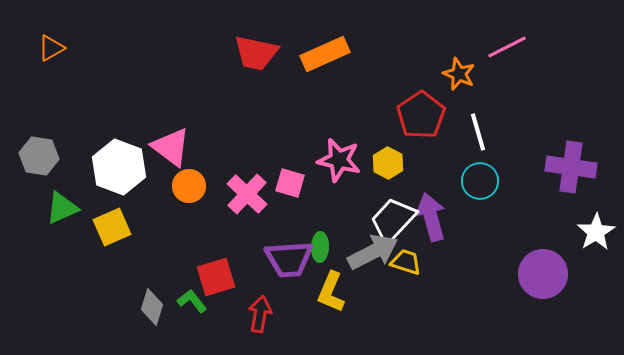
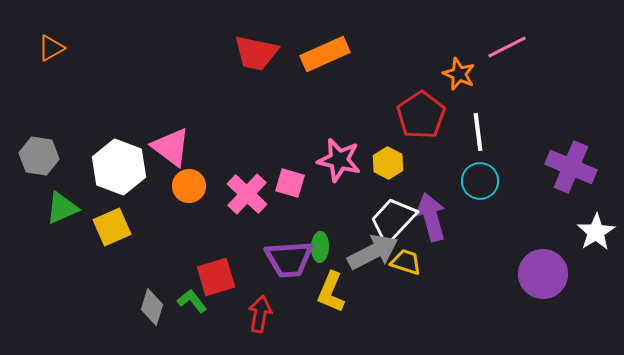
white line: rotated 9 degrees clockwise
purple cross: rotated 15 degrees clockwise
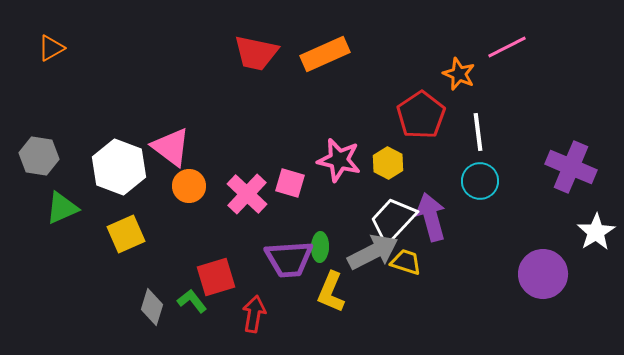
yellow square: moved 14 px right, 7 px down
red arrow: moved 6 px left
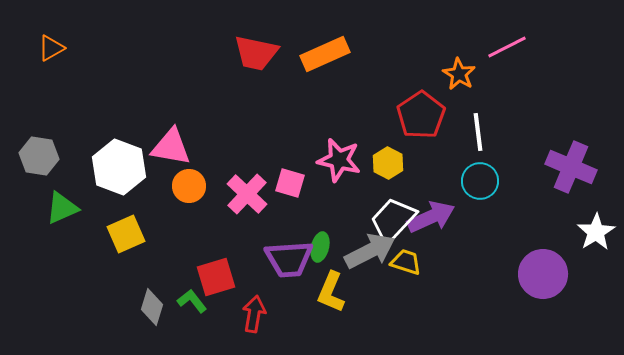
orange star: rotated 8 degrees clockwise
pink triangle: rotated 27 degrees counterclockwise
purple arrow: rotated 81 degrees clockwise
green ellipse: rotated 12 degrees clockwise
gray arrow: moved 3 px left, 1 px up
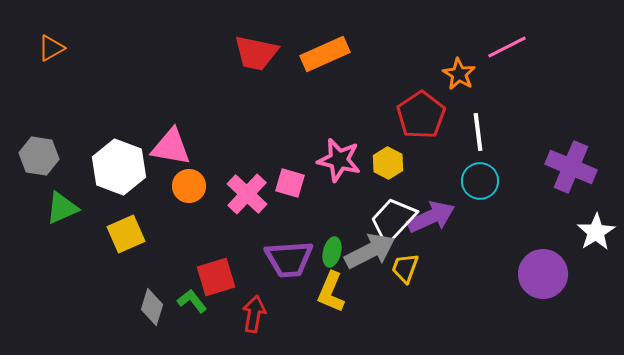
green ellipse: moved 12 px right, 5 px down
yellow trapezoid: moved 1 px left, 6 px down; rotated 88 degrees counterclockwise
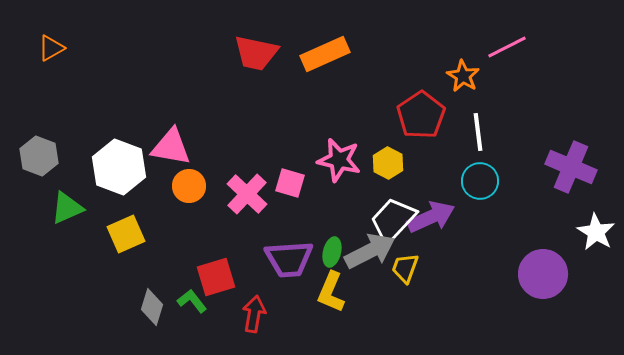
orange star: moved 4 px right, 2 px down
gray hexagon: rotated 12 degrees clockwise
green triangle: moved 5 px right
white star: rotated 9 degrees counterclockwise
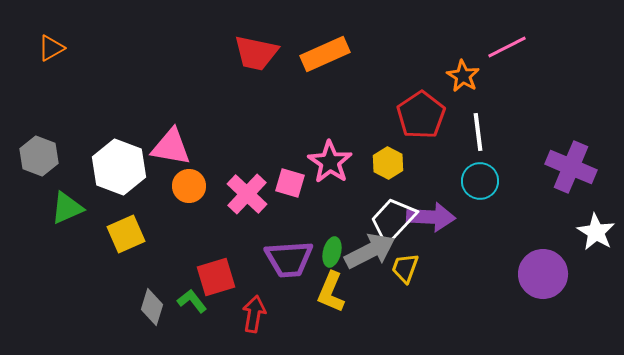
pink star: moved 9 px left, 2 px down; rotated 21 degrees clockwise
purple arrow: rotated 27 degrees clockwise
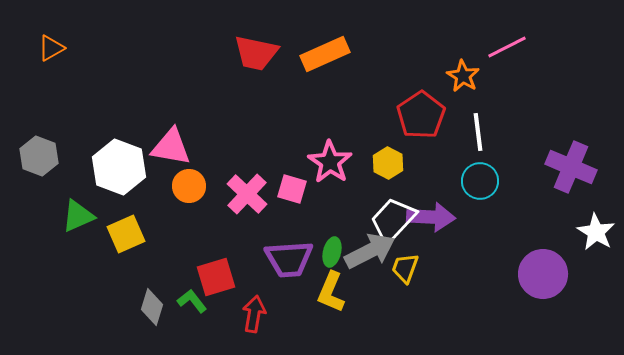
pink square: moved 2 px right, 6 px down
green triangle: moved 11 px right, 8 px down
